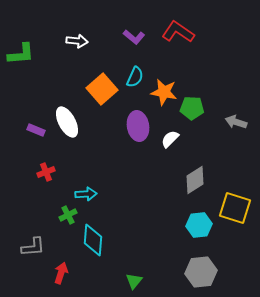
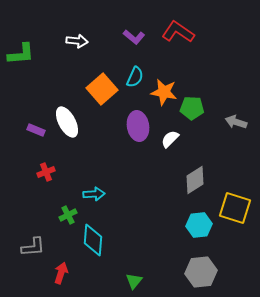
cyan arrow: moved 8 px right
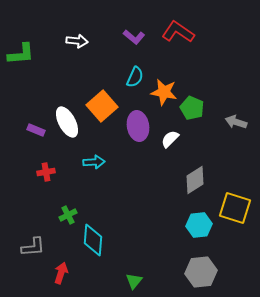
orange square: moved 17 px down
green pentagon: rotated 20 degrees clockwise
red cross: rotated 12 degrees clockwise
cyan arrow: moved 32 px up
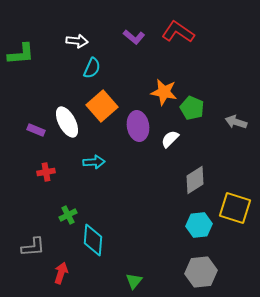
cyan semicircle: moved 43 px left, 9 px up
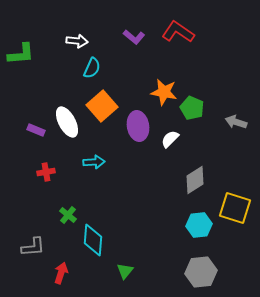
green cross: rotated 24 degrees counterclockwise
green triangle: moved 9 px left, 10 px up
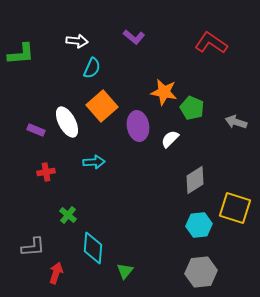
red L-shape: moved 33 px right, 11 px down
cyan diamond: moved 8 px down
red arrow: moved 5 px left
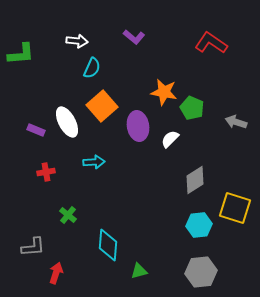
cyan diamond: moved 15 px right, 3 px up
green triangle: moved 14 px right; rotated 36 degrees clockwise
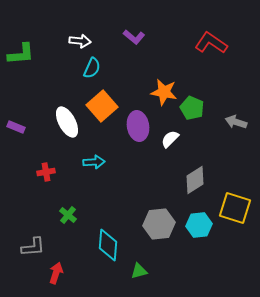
white arrow: moved 3 px right
purple rectangle: moved 20 px left, 3 px up
gray hexagon: moved 42 px left, 48 px up
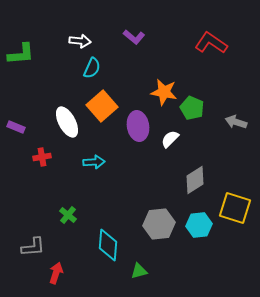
red cross: moved 4 px left, 15 px up
